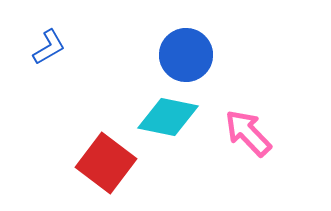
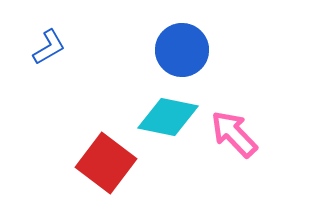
blue circle: moved 4 px left, 5 px up
pink arrow: moved 14 px left, 1 px down
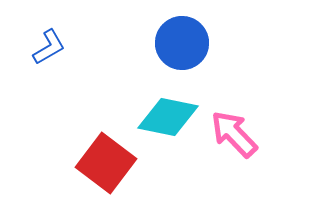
blue circle: moved 7 px up
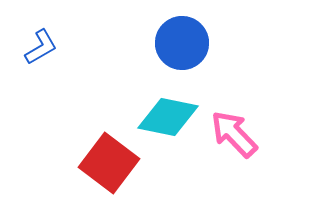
blue L-shape: moved 8 px left
red square: moved 3 px right
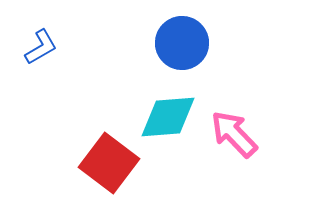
cyan diamond: rotated 16 degrees counterclockwise
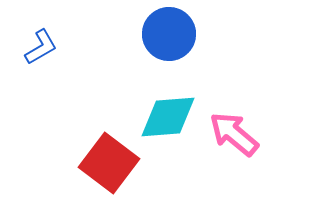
blue circle: moved 13 px left, 9 px up
pink arrow: rotated 6 degrees counterclockwise
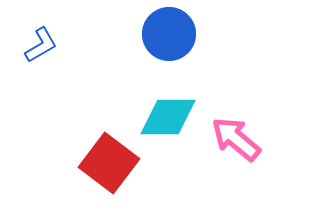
blue L-shape: moved 2 px up
cyan diamond: rotated 4 degrees clockwise
pink arrow: moved 2 px right, 5 px down
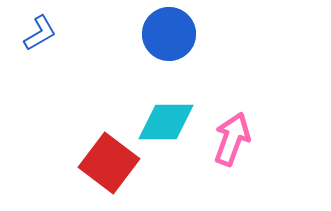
blue L-shape: moved 1 px left, 12 px up
cyan diamond: moved 2 px left, 5 px down
pink arrow: moved 4 px left; rotated 70 degrees clockwise
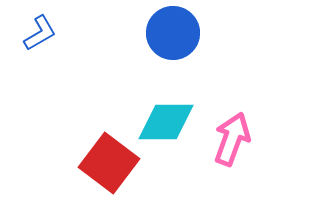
blue circle: moved 4 px right, 1 px up
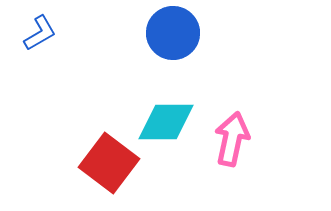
pink arrow: rotated 8 degrees counterclockwise
